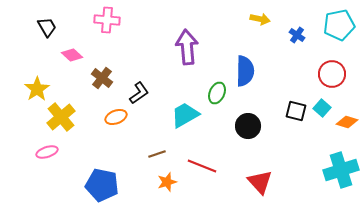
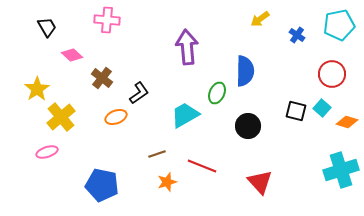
yellow arrow: rotated 132 degrees clockwise
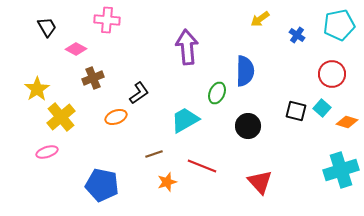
pink diamond: moved 4 px right, 6 px up; rotated 15 degrees counterclockwise
brown cross: moved 9 px left; rotated 30 degrees clockwise
cyan trapezoid: moved 5 px down
brown line: moved 3 px left
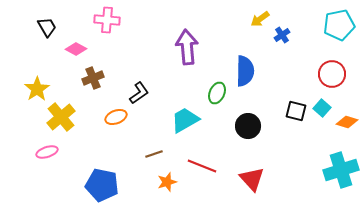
blue cross: moved 15 px left; rotated 21 degrees clockwise
red triangle: moved 8 px left, 3 px up
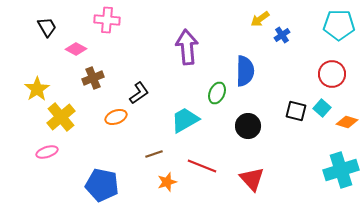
cyan pentagon: rotated 12 degrees clockwise
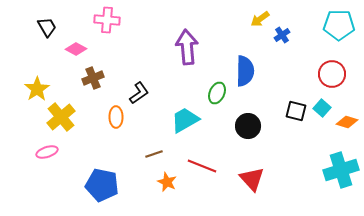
orange ellipse: rotated 70 degrees counterclockwise
orange star: rotated 30 degrees counterclockwise
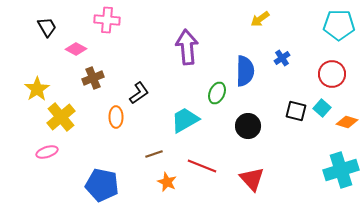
blue cross: moved 23 px down
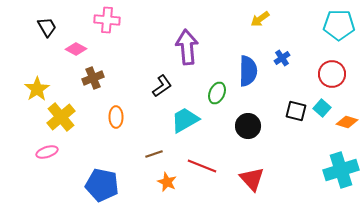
blue semicircle: moved 3 px right
black L-shape: moved 23 px right, 7 px up
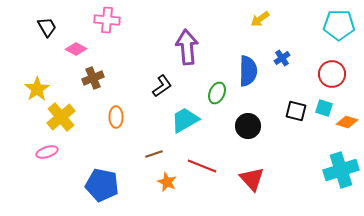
cyan square: moved 2 px right; rotated 24 degrees counterclockwise
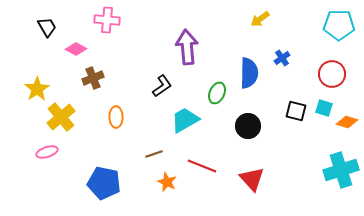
blue semicircle: moved 1 px right, 2 px down
blue pentagon: moved 2 px right, 2 px up
